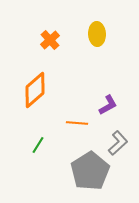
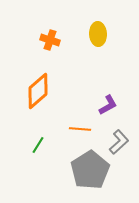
yellow ellipse: moved 1 px right
orange cross: rotated 30 degrees counterclockwise
orange diamond: moved 3 px right, 1 px down
orange line: moved 3 px right, 6 px down
gray L-shape: moved 1 px right, 1 px up
gray pentagon: moved 1 px up
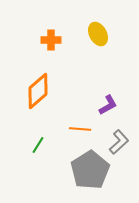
yellow ellipse: rotated 25 degrees counterclockwise
orange cross: moved 1 px right; rotated 18 degrees counterclockwise
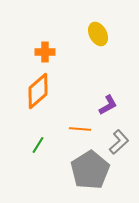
orange cross: moved 6 px left, 12 px down
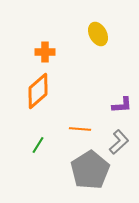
purple L-shape: moved 14 px right; rotated 25 degrees clockwise
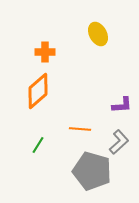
gray pentagon: moved 2 px right, 1 px down; rotated 24 degrees counterclockwise
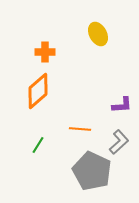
gray pentagon: rotated 9 degrees clockwise
